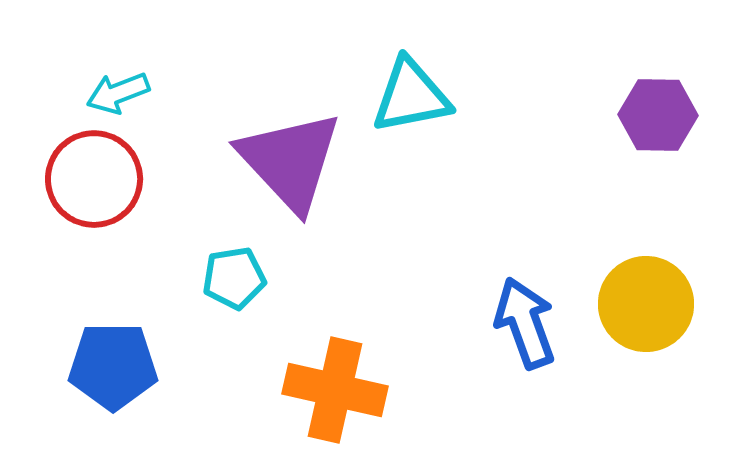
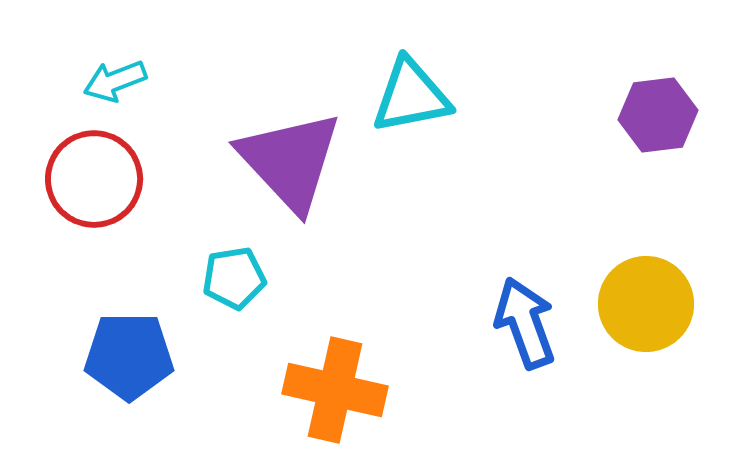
cyan arrow: moved 3 px left, 12 px up
purple hexagon: rotated 8 degrees counterclockwise
blue pentagon: moved 16 px right, 10 px up
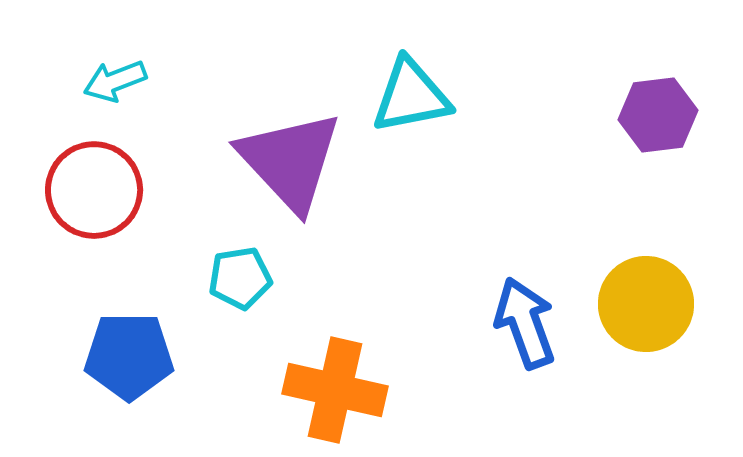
red circle: moved 11 px down
cyan pentagon: moved 6 px right
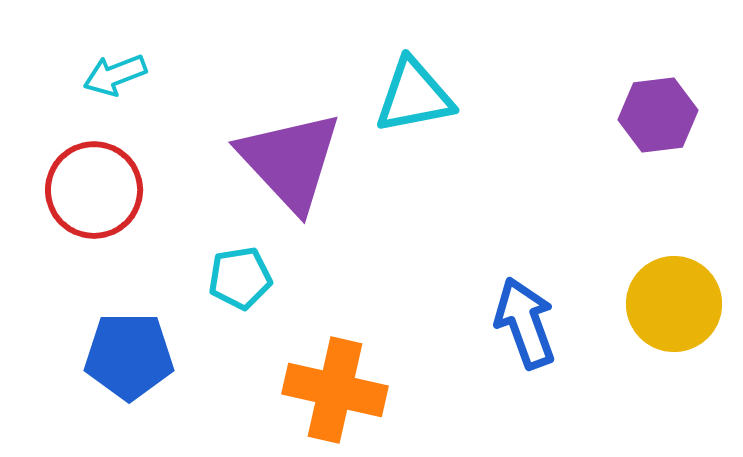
cyan arrow: moved 6 px up
cyan triangle: moved 3 px right
yellow circle: moved 28 px right
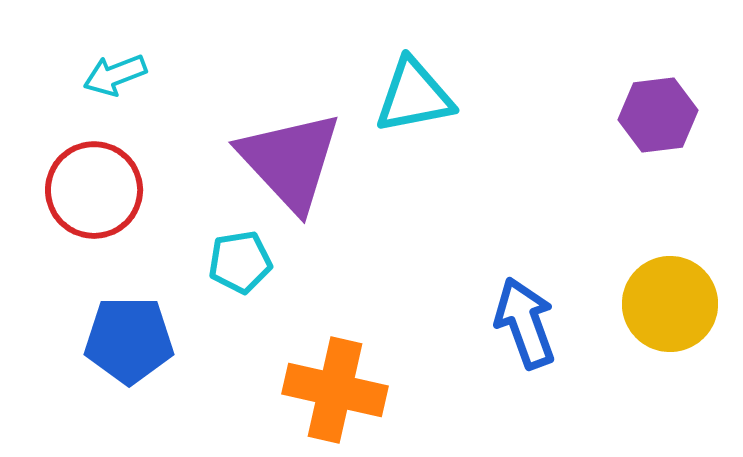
cyan pentagon: moved 16 px up
yellow circle: moved 4 px left
blue pentagon: moved 16 px up
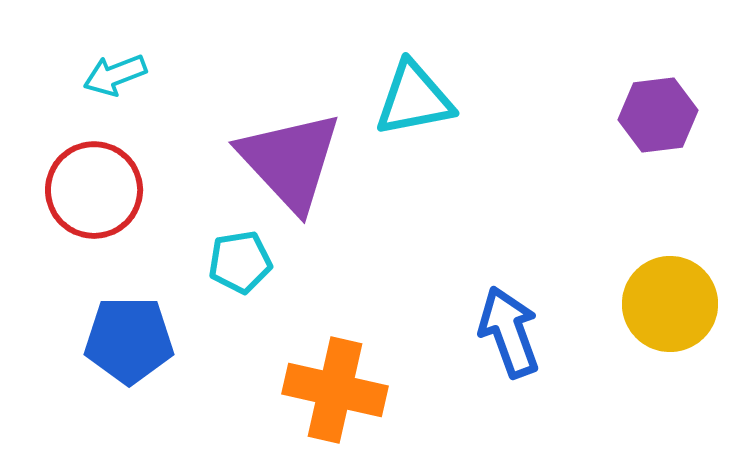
cyan triangle: moved 3 px down
blue arrow: moved 16 px left, 9 px down
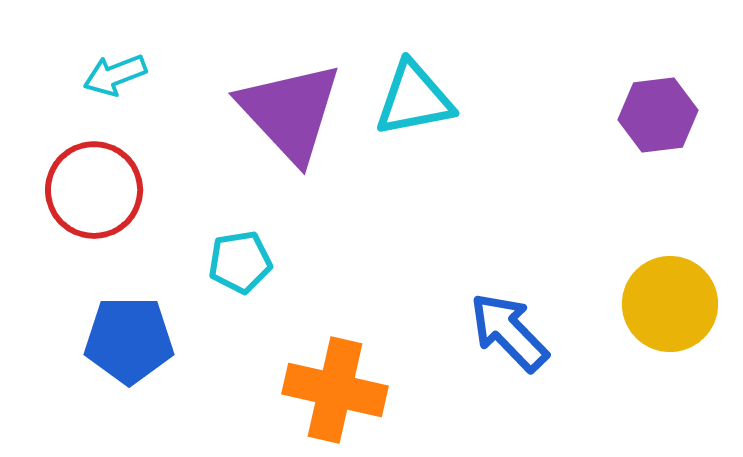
purple triangle: moved 49 px up
blue arrow: rotated 24 degrees counterclockwise
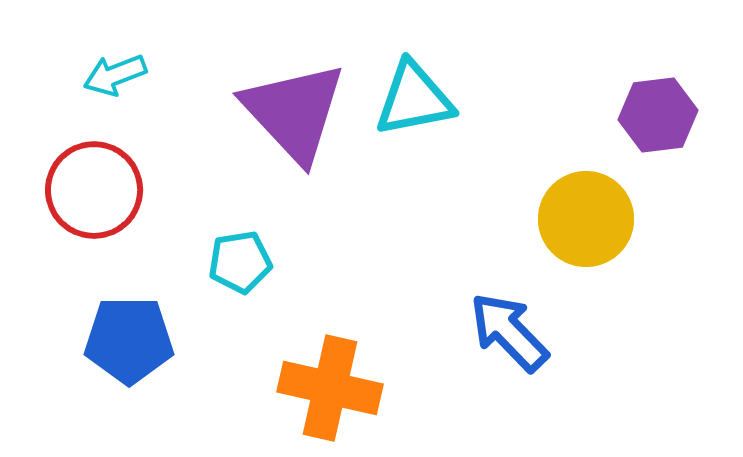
purple triangle: moved 4 px right
yellow circle: moved 84 px left, 85 px up
orange cross: moved 5 px left, 2 px up
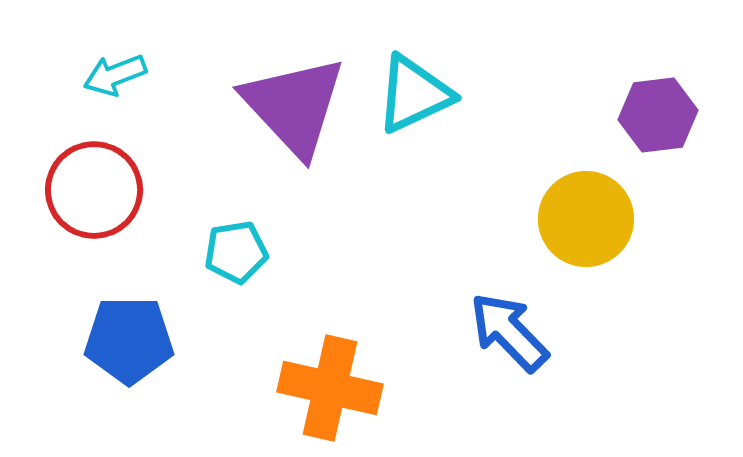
cyan triangle: moved 5 px up; rotated 14 degrees counterclockwise
purple triangle: moved 6 px up
cyan pentagon: moved 4 px left, 10 px up
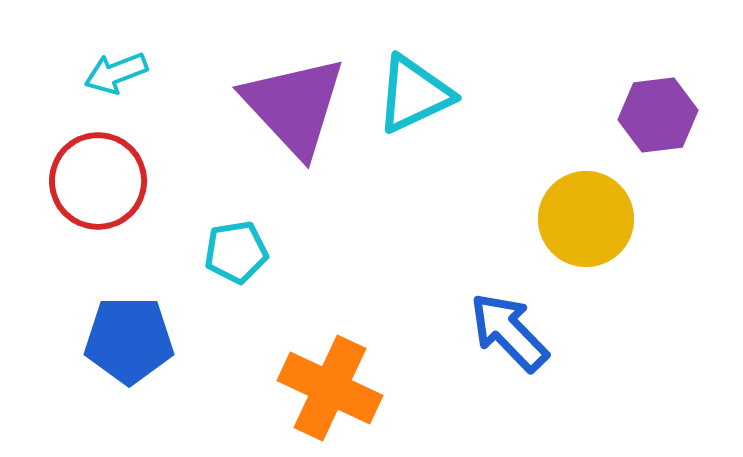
cyan arrow: moved 1 px right, 2 px up
red circle: moved 4 px right, 9 px up
orange cross: rotated 12 degrees clockwise
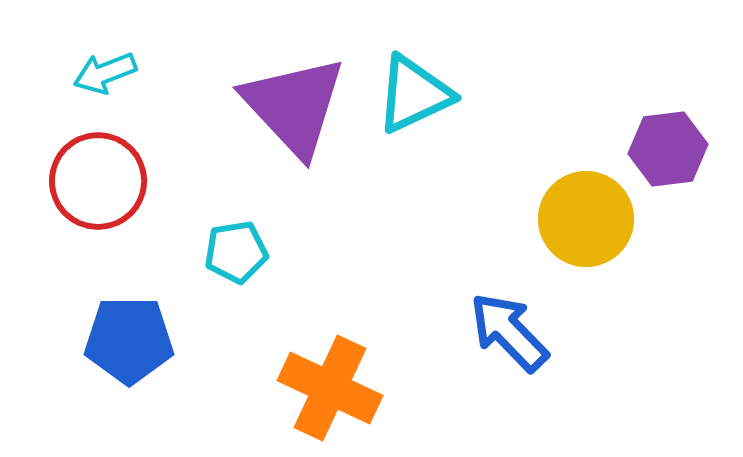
cyan arrow: moved 11 px left
purple hexagon: moved 10 px right, 34 px down
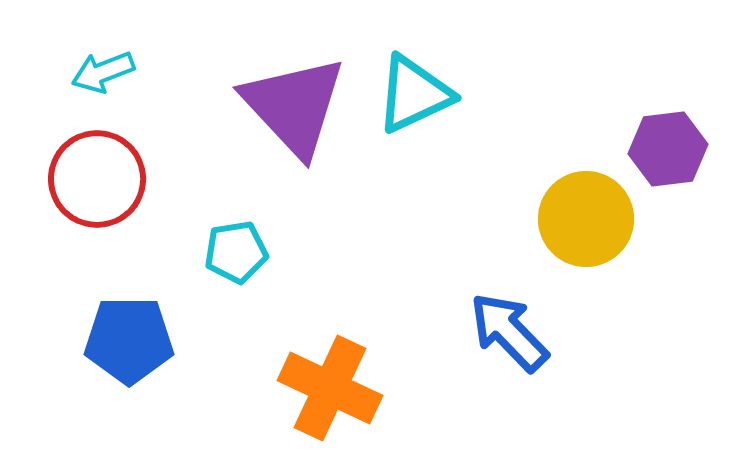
cyan arrow: moved 2 px left, 1 px up
red circle: moved 1 px left, 2 px up
